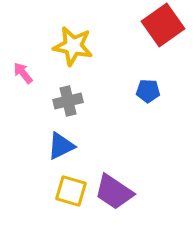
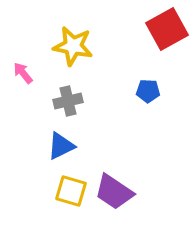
red square: moved 4 px right, 4 px down; rotated 6 degrees clockwise
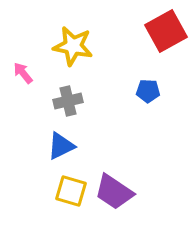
red square: moved 1 px left, 2 px down
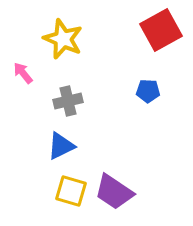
red square: moved 5 px left, 1 px up
yellow star: moved 10 px left, 7 px up; rotated 12 degrees clockwise
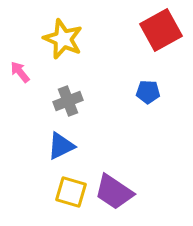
pink arrow: moved 3 px left, 1 px up
blue pentagon: moved 1 px down
gray cross: rotated 8 degrees counterclockwise
yellow square: moved 1 px down
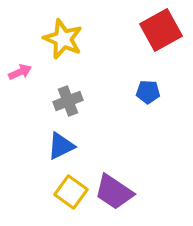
pink arrow: rotated 105 degrees clockwise
yellow square: rotated 20 degrees clockwise
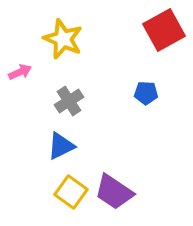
red square: moved 3 px right
blue pentagon: moved 2 px left, 1 px down
gray cross: moved 1 px right; rotated 12 degrees counterclockwise
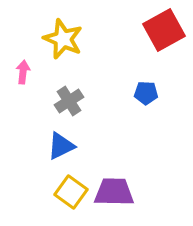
pink arrow: moved 3 px right; rotated 60 degrees counterclockwise
purple trapezoid: rotated 147 degrees clockwise
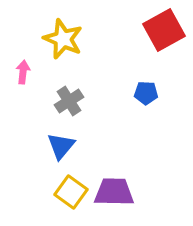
blue triangle: rotated 24 degrees counterclockwise
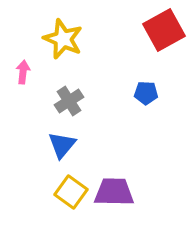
blue triangle: moved 1 px right, 1 px up
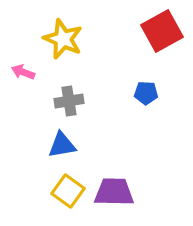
red square: moved 2 px left, 1 px down
pink arrow: rotated 75 degrees counterclockwise
gray cross: rotated 24 degrees clockwise
blue triangle: rotated 40 degrees clockwise
yellow square: moved 3 px left, 1 px up
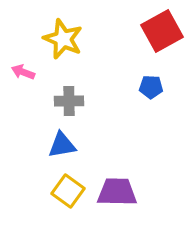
blue pentagon: moved 5 px right, 6 px up
gray cross: rotated 8 degrees clockwise
purple trapezoid: moved 3 px right
